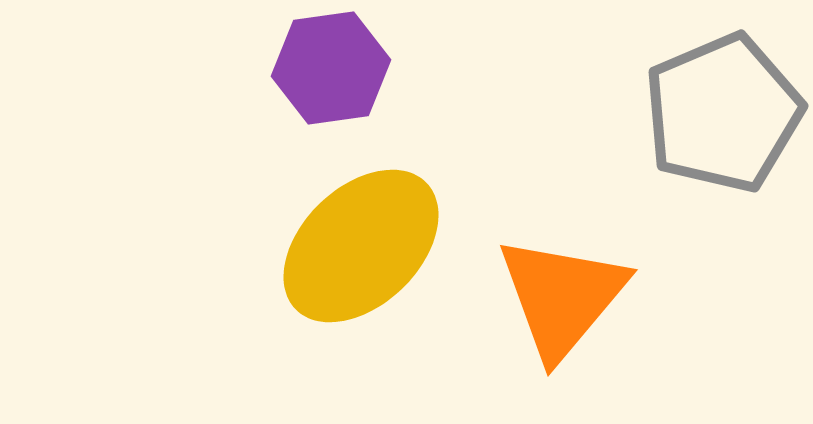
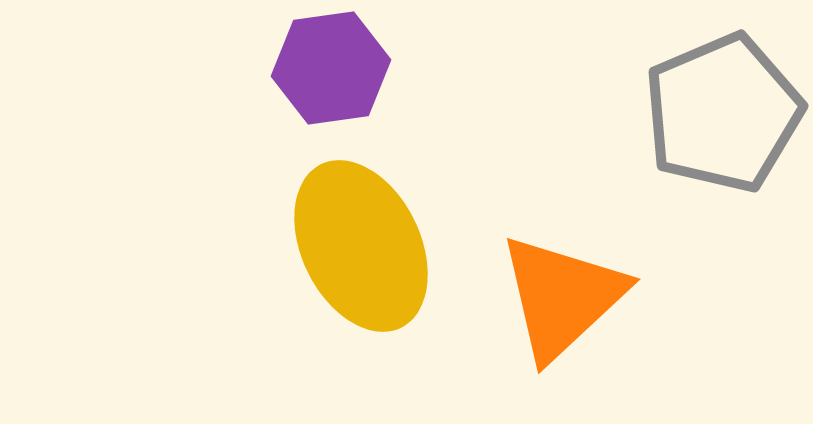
yellow ellipse: rotated 72 degrees counterclockwise
orange triangle: rotated 7 degrees clockwise
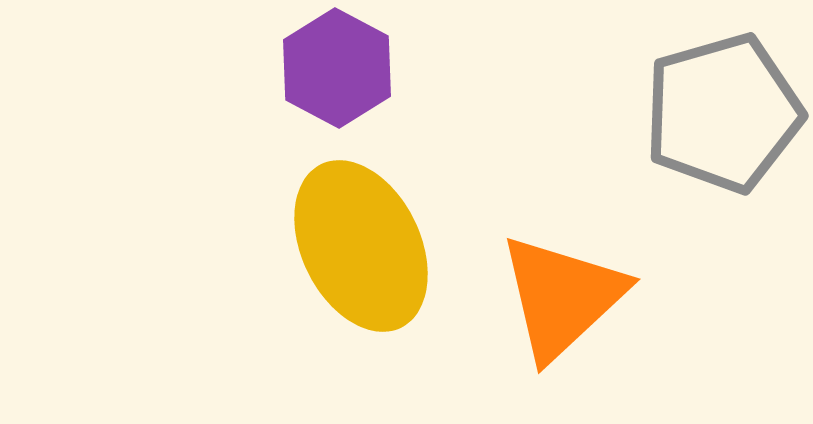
purple hexagon: moved 6 px right; rotated 24 degrees counterclockwise
gray pentagon: rotated 7 degrees clockwise
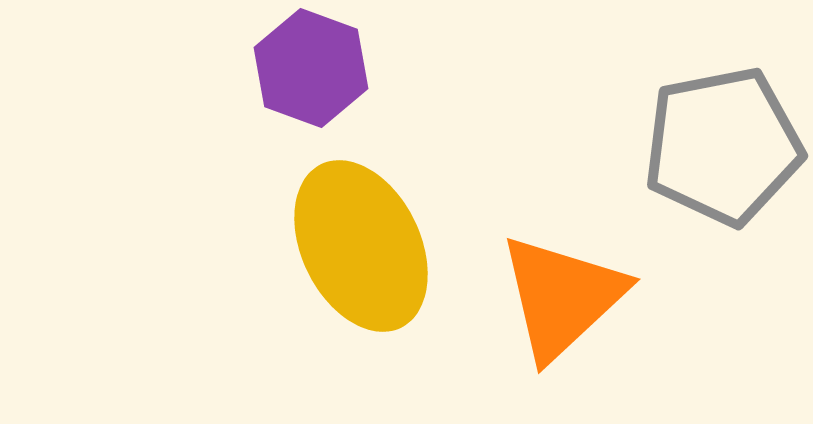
purple hexagon: moved 26 px left; rotated 8 degrees counterclockwise
gray pentagon: moved 33 px down; rotated 5 degrees clockwise
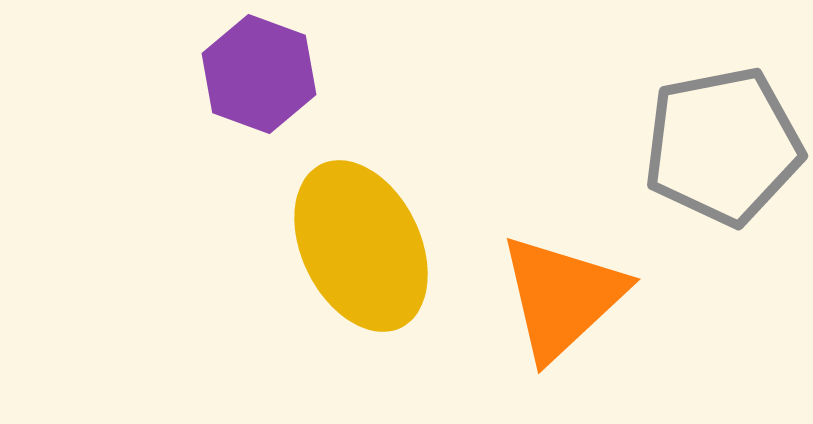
purple hexagon: moved 52 px left, 6 px down
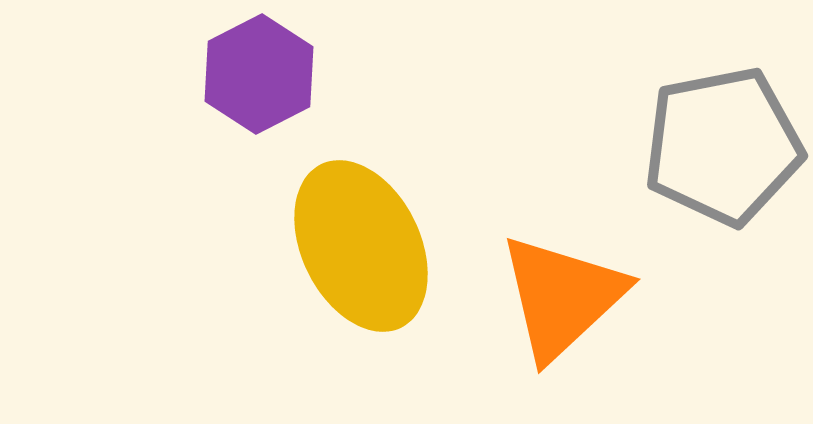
purple hexagon: rotated 13 degrees clockwise
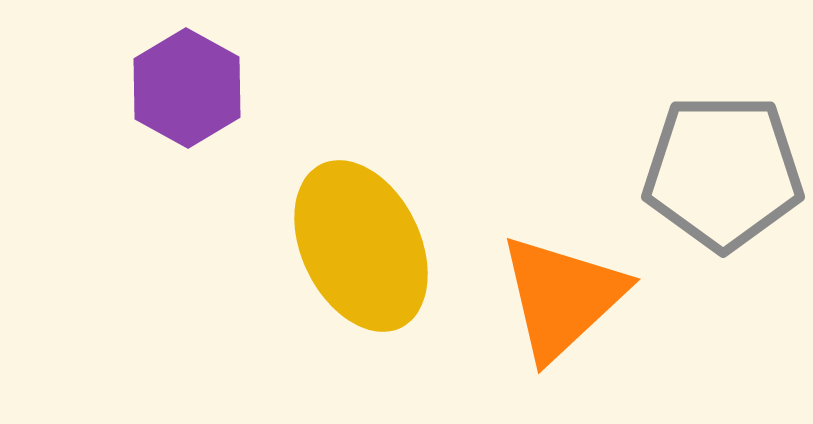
purple hexagon: moved 72 px left, 14 px down; rotated 4 degrees counterclockwise
gray pentagon: moved 26 px down; rotated 11 degrees clockwise
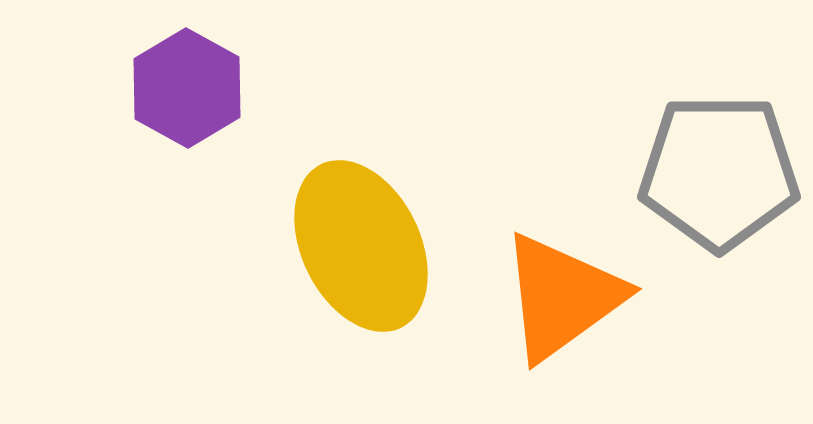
gray pentagon: moved 4 px left
orange triangle: rotated 7 degrees clockwise
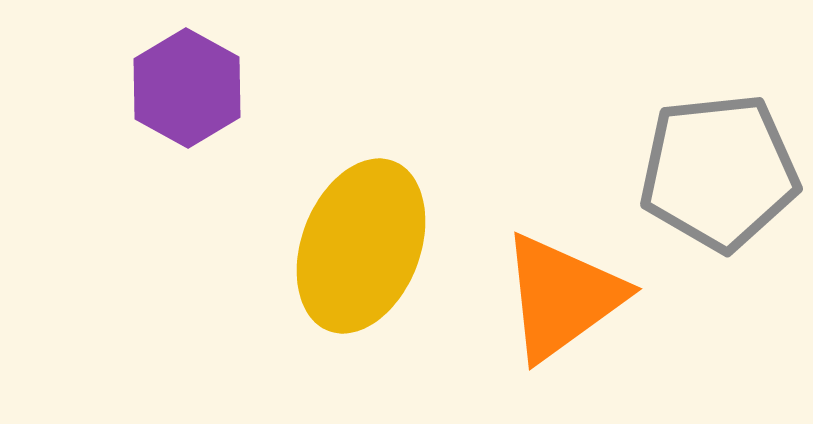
gray pentagon: rotated 6 degrees counterclockwise
yellow ellipse: rotated 47 degrees clockwise
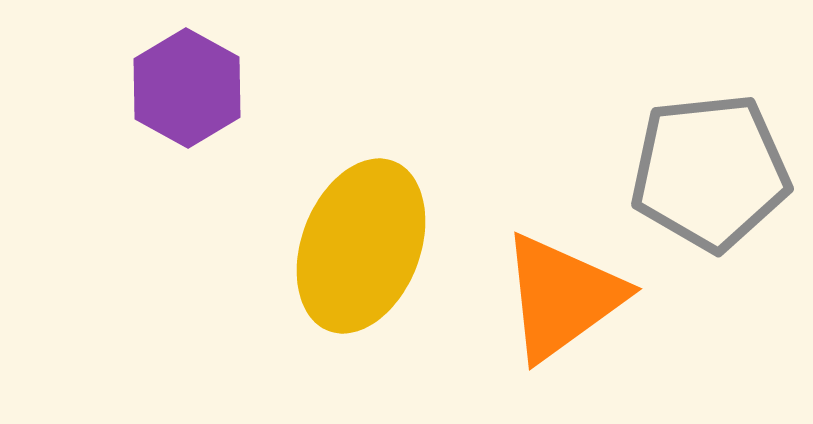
gray pentagon: moved 9 px left
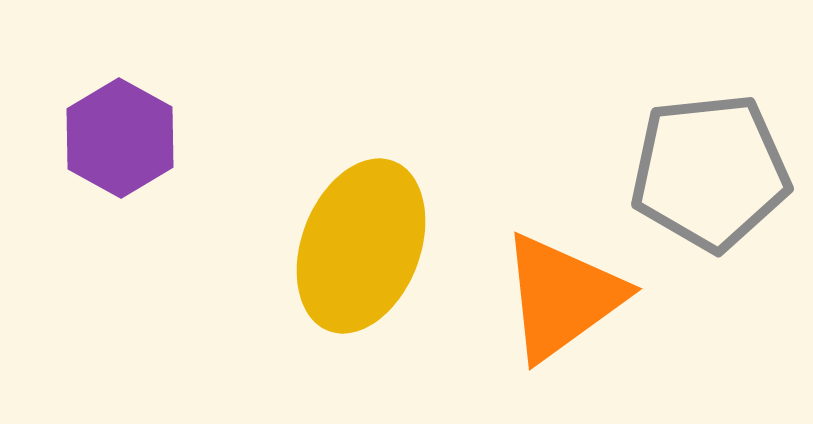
purple hexagon: moved 67 px left, 50 px down
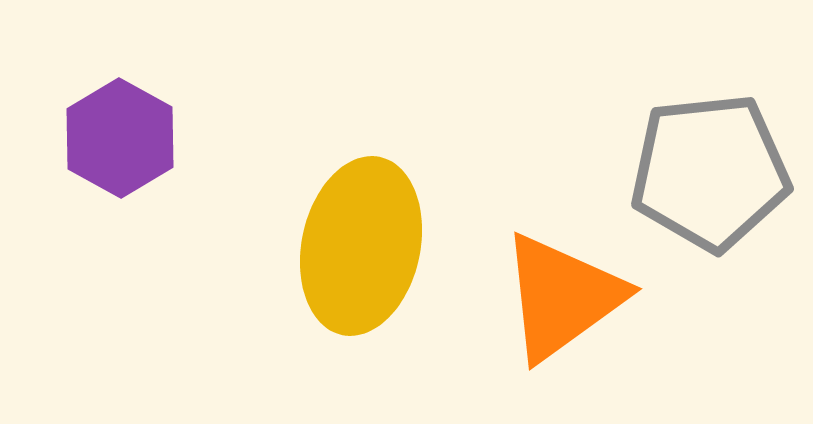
yellow ellipse: rotated 9 degrees counterclockwise
